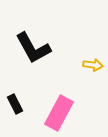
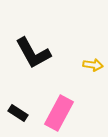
black L-shape: moved 5 px down
black rectangle: moved 3 px right, 9 px down; rotated 30 degrees counterclockwise
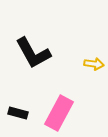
yellow arrow: moved 1 px right, 1 px up
black rectangle: rotated 18 degrees counterclockwise
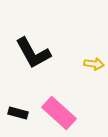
pink rectangle: rotated 76 degrees counterclockwise
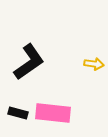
black L-shape: moved 4 px left, 9 px down; rotated 96 degrees counterclockwise
pink rectangle: moved 6 px left; rotated 36 degrees counterclockwise
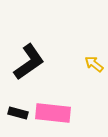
yellow arrow: rotated 150 degrees counterclockwise
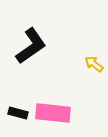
black L-shape: moved 2 px right, 16 px up
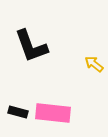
black L-shape: rotated 105 degrees clockwise
black rectangle: moved 1 px up
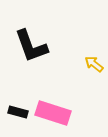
pink rectangle: rotated 12 degrees clockwise
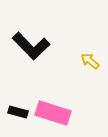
black L-shape: rotated 24 degrees counterclockwise
yellow arrow: moved 4 px left, 3 px up
